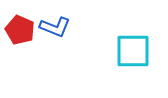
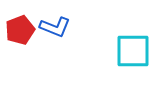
red pentagon: rotated 28 degrees clockwise
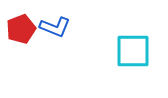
red pentagon: moved 1 px right, 1 px up
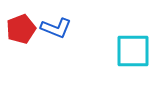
blue L-shape: moved 1 px right, 1 px down
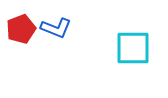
cyan square: moved 3 px up
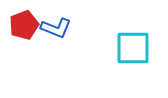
red pentagon: moved 3 px right, 4 px up
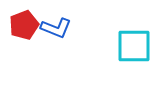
cyan square: moved 1 px right, 2 px up
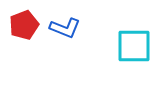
blue L-shape: moved 9 px right
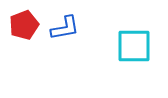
blue L-shape: rotated 32 degrees counterclockwise
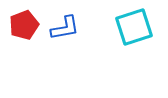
cyan square: moved 19 px up; rotated 18 degrees counterclockwise
